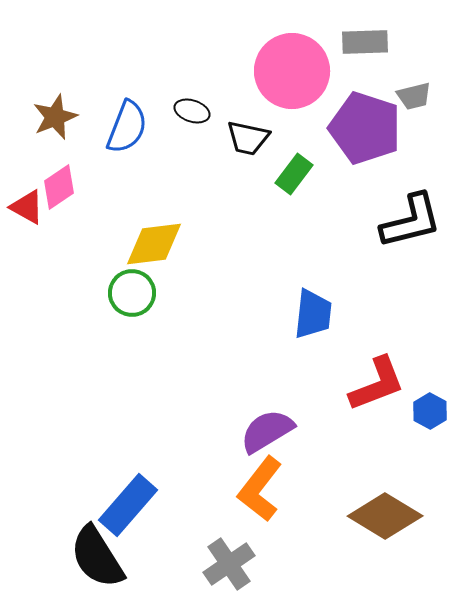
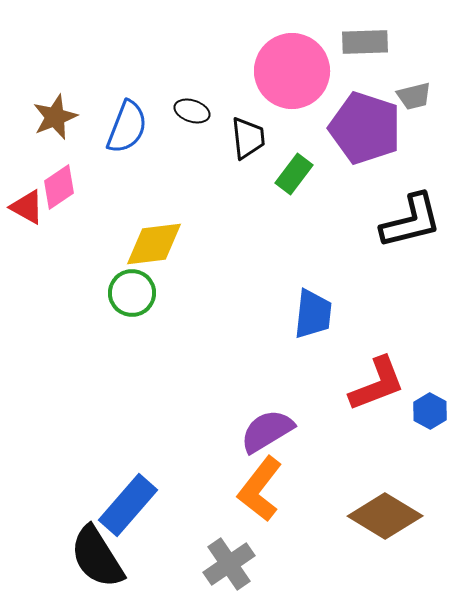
black trapezoid: rotated 108 degrees counterclockwise
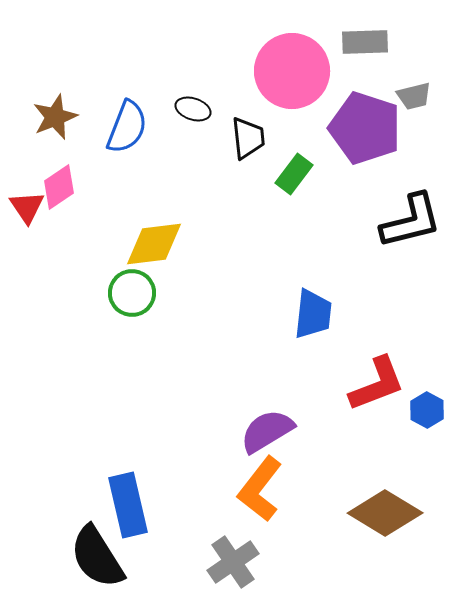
black ellipse: moved 1 px right, 2 px up
red triangle: rotated 27 degrees clockwise
blue hexagon: moved 3 px left, 1 px up
blue rectangle: rotated 54 degrees counterclockwise
brown diamond: moved 3 px up
gray cross: moved 4 px right, 2 px up
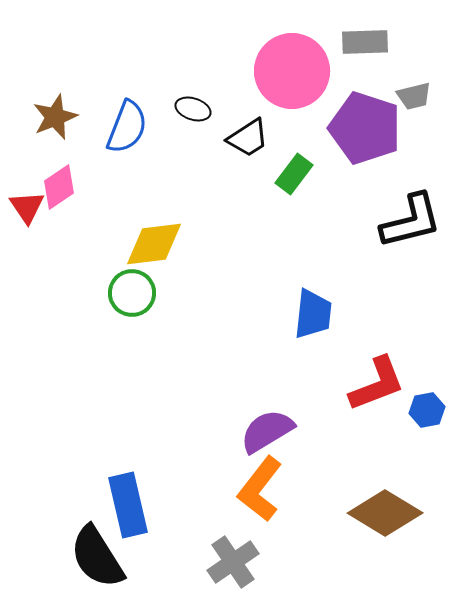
black trapezoid: rotated 63 degrees clockwise
blue hexagon: rotated 20 degrees clockwise
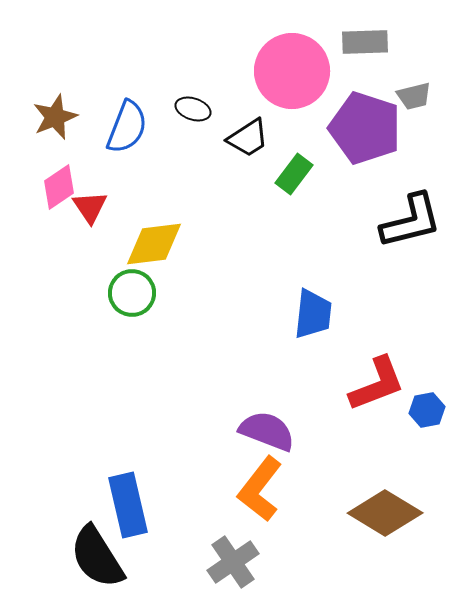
red triangle: moved 63 px right
purple semicircle: rotated 52 degrees clockwise
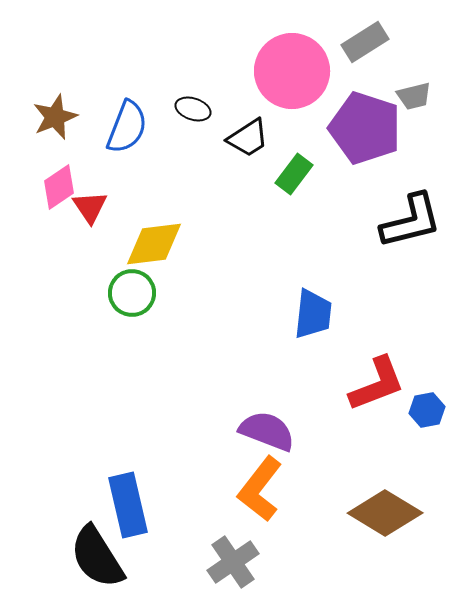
gray rectangle: rotated 30 degrees counterclockwise
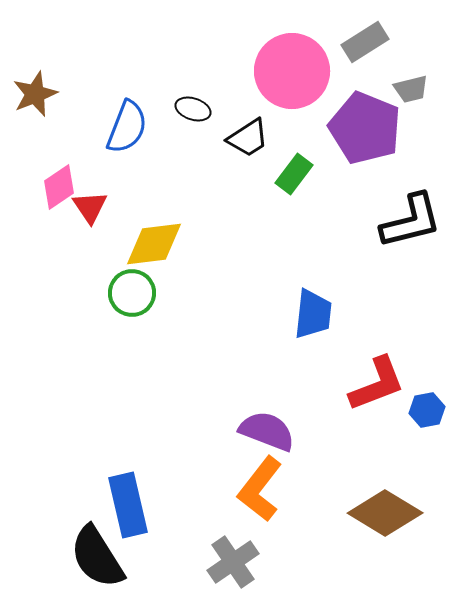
gray trapezoid: moved 3 px left, 7 px up
brown star: moved 20 px left, 23 px up
purple pentagon: rotated 4 degrees clockwise
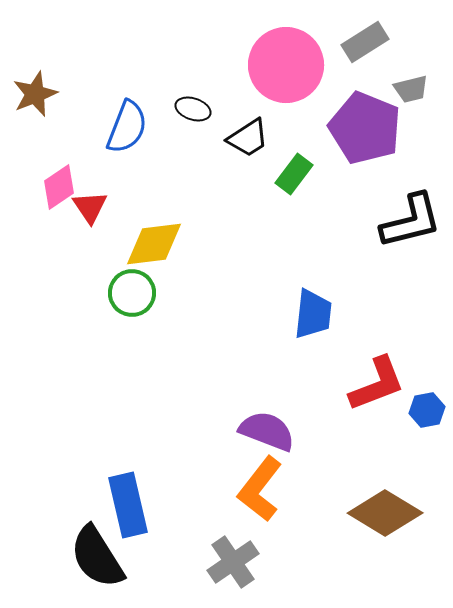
pink circle: moved 6 px left, 6 px up
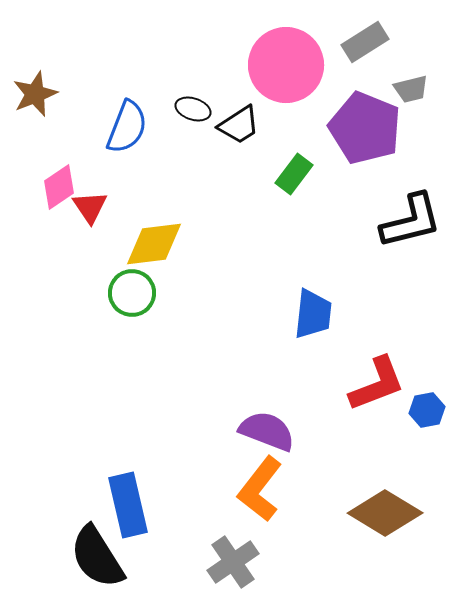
black trapezoid: moved 9 px left, 13 px up
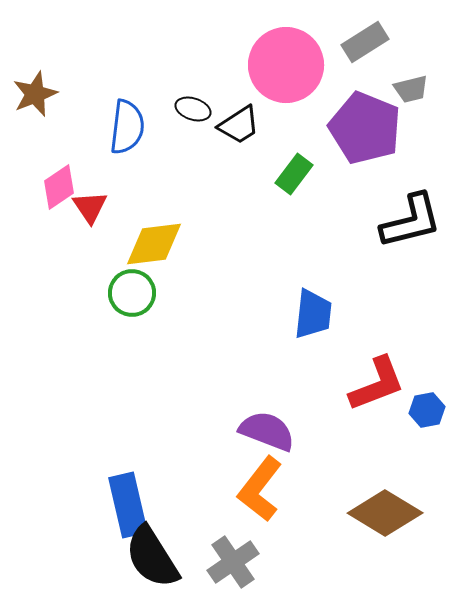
blue semicircle: rotated 14 degrees counterclockwise
black semicircle: moved 55 px right
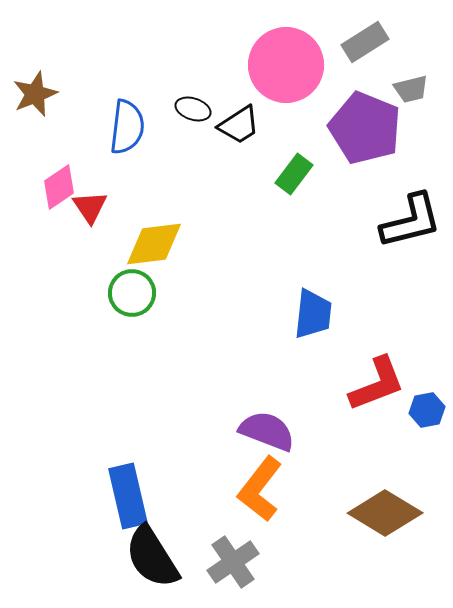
blue rectangle: moved 9 px up
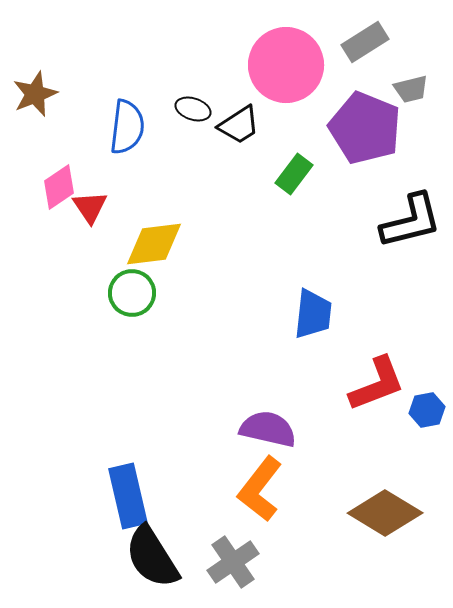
purple semicircle: moved 1 px right, 2 px up; rotated 8 degrees counterclockwise
